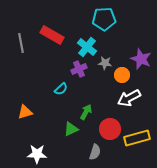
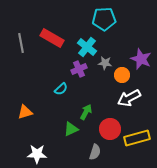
red rectangle: moved 3 px down
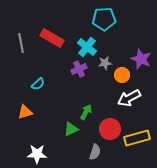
gray star: rotated 16 degrees counterclockwise
cyan semicircle: moved 23 px left, 5 px up
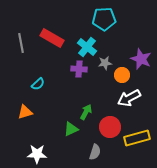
purple cross: rotated 28 degrees clockwise
red circle: moved 2 px up
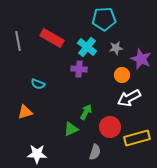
gray line: moved 3 px left, 2 px up
gray star: moved 11 px right, 15 px up
cyan semicircle: rotated 64 degrees clockwise
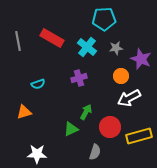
purple cross: moved 9 px down; rotated 21 degrees counterclockwise
orange circle: moved 1 px left, 1 px down
cyan semicircle: rotated 40 degrees counterclockwise
orange triangle: moved 1 px left
yellow rectangle: moved 2 px right, 2 px up
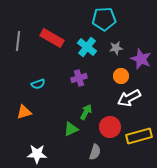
gray line: rotated 18 degrees clockwise
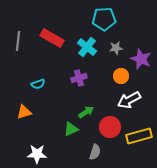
white arrow: moved 2 px down
green arrow: rotated 28 degrees clockwise
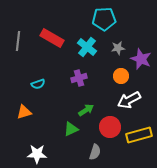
gray star: moved 2 px right
green arrow: moved 2 px up
yellow rectangle: moved 1 px up
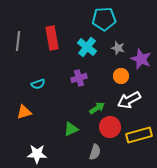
red rectangle: rotated 50 degrees clockwise
gray star: rotated 24 degrees clockwise
green arrow: moved 11 px right, 2 px up
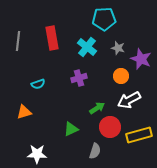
gray semicircle: moved 1 px up
